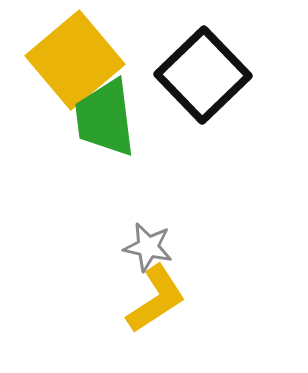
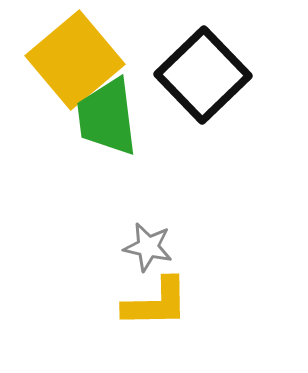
green trapezoid: moved 2 px right, 1 px up
yellow L-shape: moved 4 px down; rotated 32 degrees clockwise
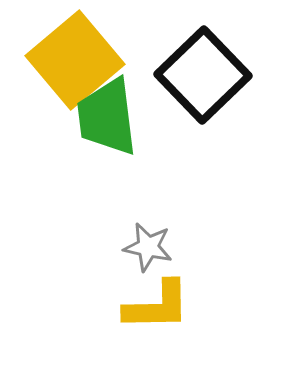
yellow L-shape: moved 1 px right, 3 px down
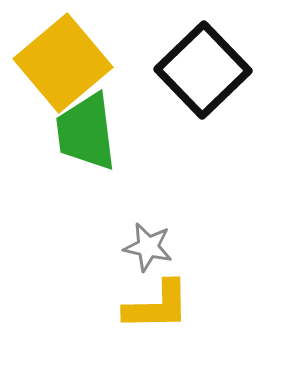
yellow square: moved 12 px left, 3 px down
black square: moved 5 px up
green trapezoid: moved 21 px left, 15 px down
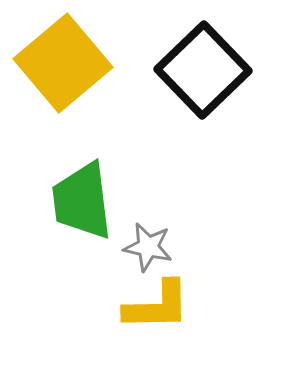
green trapezoid: moved 4 px left, 69 px down
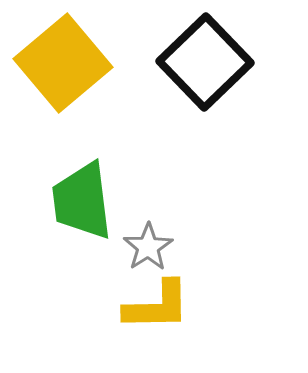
black square: moved 2 px right, 8 px up
gray star: rotated 27 degrees clockwise
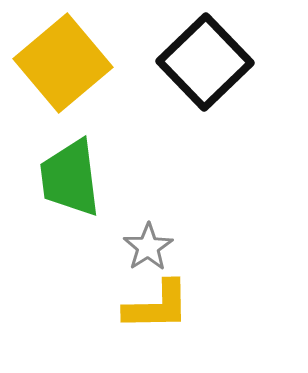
green trapezoid: moved 12 px left, 23 px up
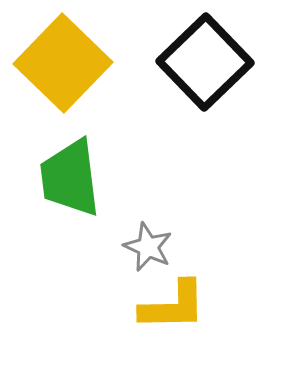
yellow square: rotated 6 degrees counterclockwise
gray star: rotated 15 degrees counterclockwise
yellow L-shape: moved 16 px right
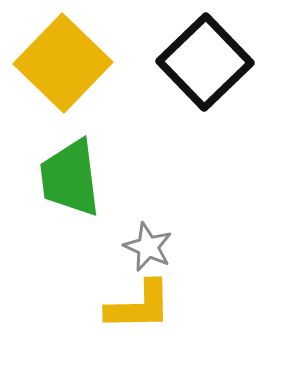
yellow L-shape: moved 34 px left
